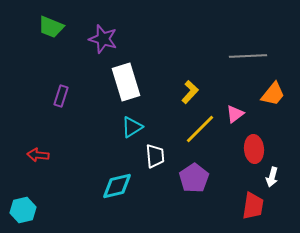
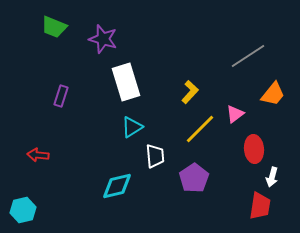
green trapezoid: moved 3 px right
gray line: rotated 30 degrees counterclockwise
red trapezoid: moved 7 px right
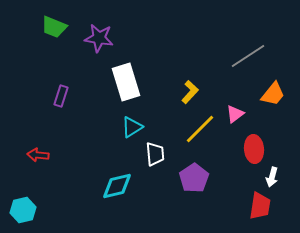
purple star: moved 4 px left, 1 px up; rotated 8 degrees counterclockwise
white trapezoid: moved 2 px up
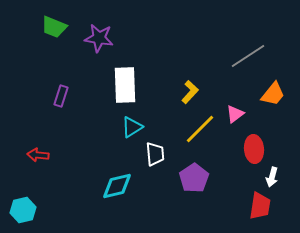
white rectangle: moved 1 px left, 3 px down; rotated 15 degrees clockwise
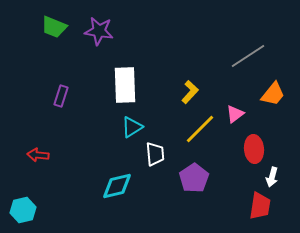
purple star: moved 7 px up
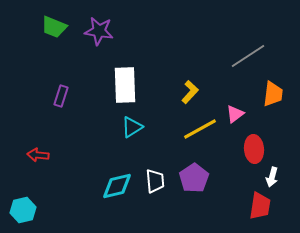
orange trapezoid: rotated 32 degrees counterclockwise
yellow line: rotated 16 degrees clockwise
white trapezoid: moved 27 px down
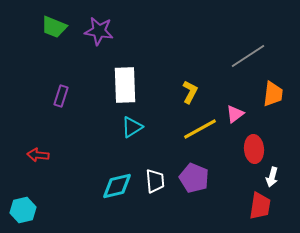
yellow L-shape: rotated 15 degrees counterclockwise
purple pentagon: rotated 16 degrees counterclockwise
